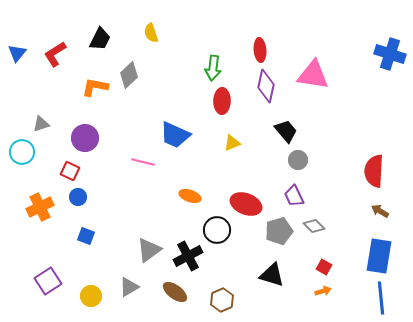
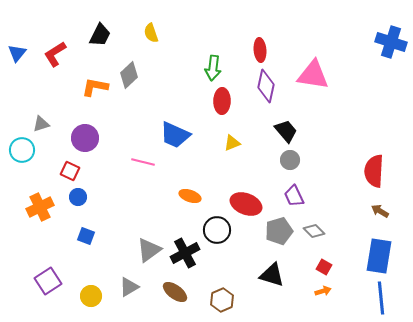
black trapezoid at (100, 39): moved 4 px up
blue cross at (390, 54): moved 1 px right, 12 px up
cyan circle at (22, 152): moved 2 px up
gray circle at (298, 160): moved 8 px left
gray diamond at (314, 226): moved 5 px down
black cross at (188, 256): moved 3 px left, 3 px up
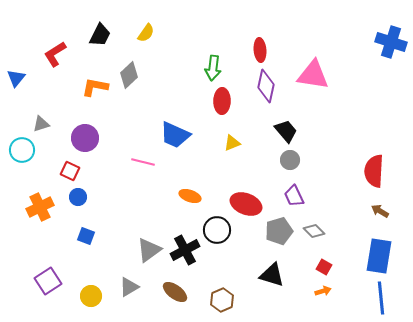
yellow semicircle at (151, 33): moved 5 px left; rotated 126 degrees counterclockwise
blue triangle at (17, 53): moved 1 px left, 25 px down
black cross at (185, 253): moved 3 px up
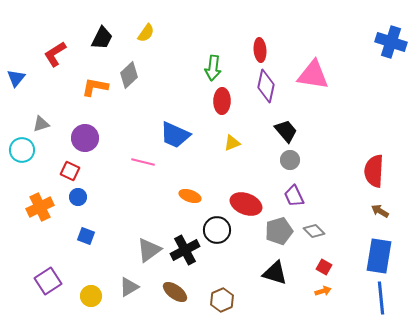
black trapezoid at (100, 35): moved 2 px right, 3 px down
black triangle at (272, 275): moved 3 px right, 2 px up
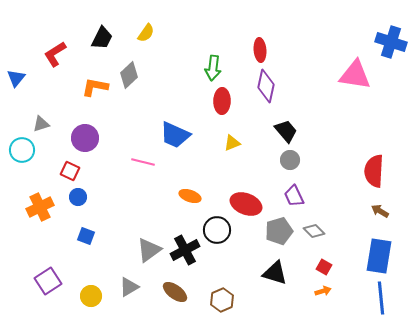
pink triangle at (313, 75): moved 42 px right
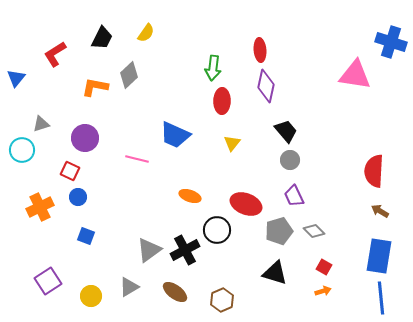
yellow triangle at (232, 143): rotated 30 degrees counterclockwise
pink line at (143, 162): moved 6 px left, 3 px up
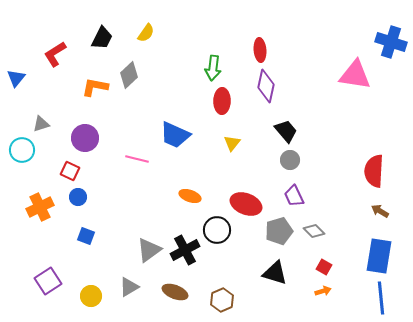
brown ellipse at (175, 292): rotated 15 degrees counterclockwise
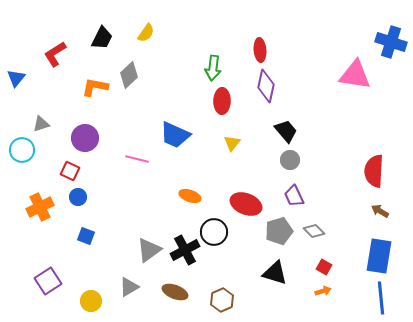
black circle at (217, 230): moved 3 px left, 2 px down
yellow circle at (91, 296): moved 5 px down
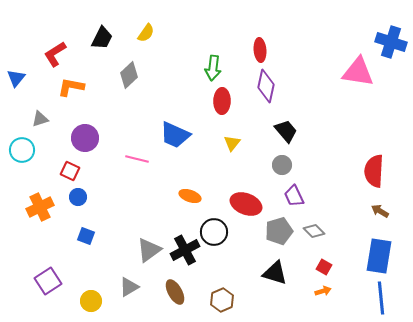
pink triangle at (355, 75): moved 3 px right, 3 px up
orange L-shape at (95, 87): moved 24 px left
gray triangle at (41, 124): moved 1 px left, 5 px up
gray circle at (290, 160): moved 8 px left, 5 px down
brown ellipse at (175, 292): rotated 40 degrees clockwise
